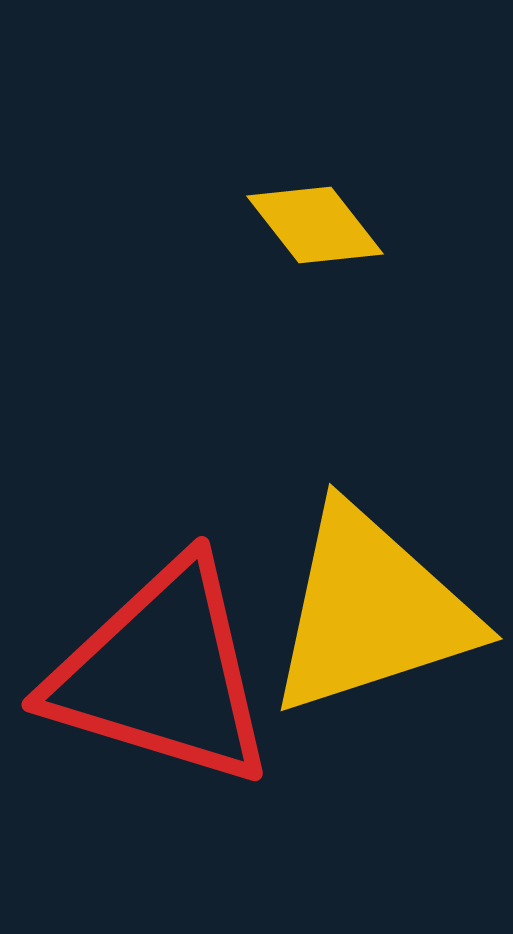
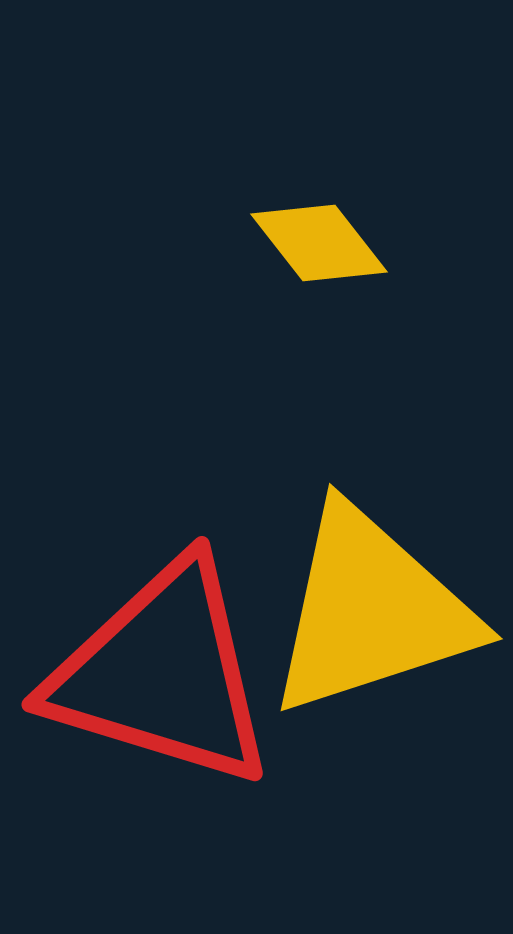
yellow diamond: moved 4 px right, 18 px down
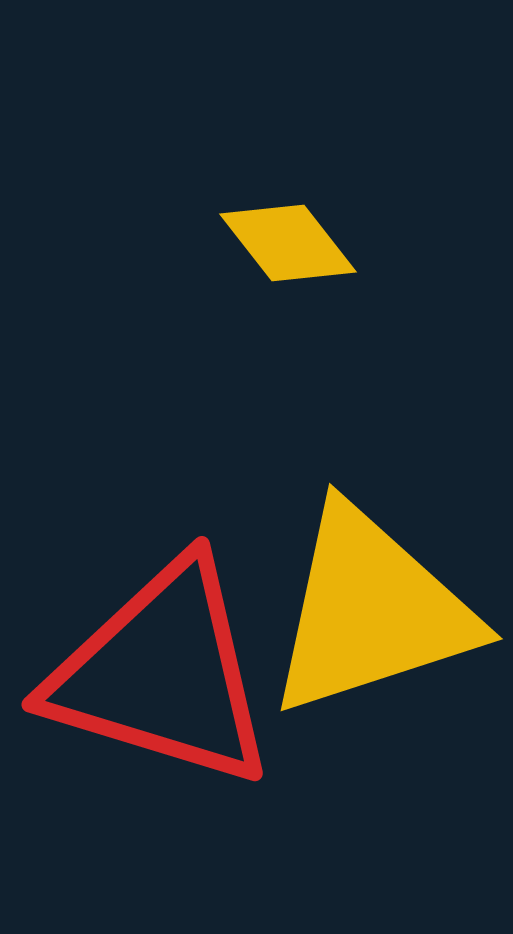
yellow diamond: moved 31 px left
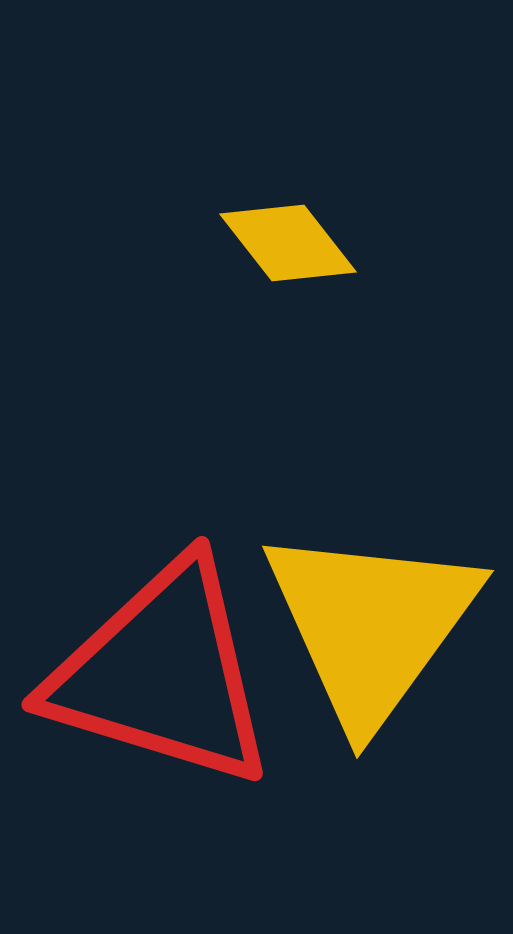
yellow triangle: moved 14 px down; rotated 36 degrees counterclockwise
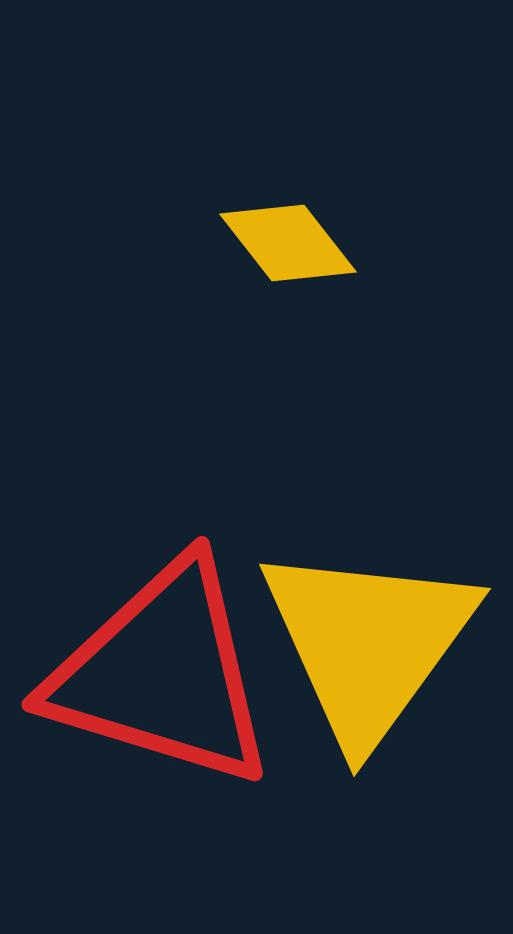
yellow triangle: moved 3 px left, 18 px down
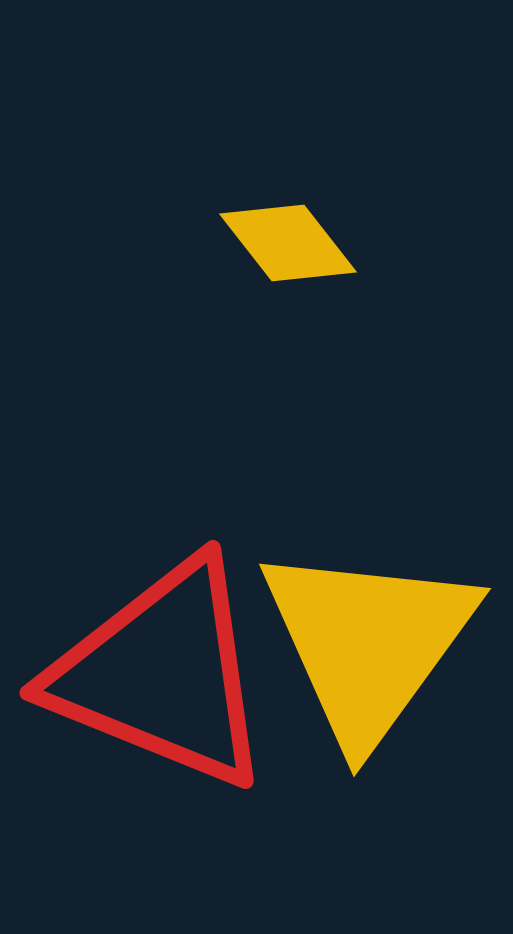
red triangle: rotated 5 degrees clockwise
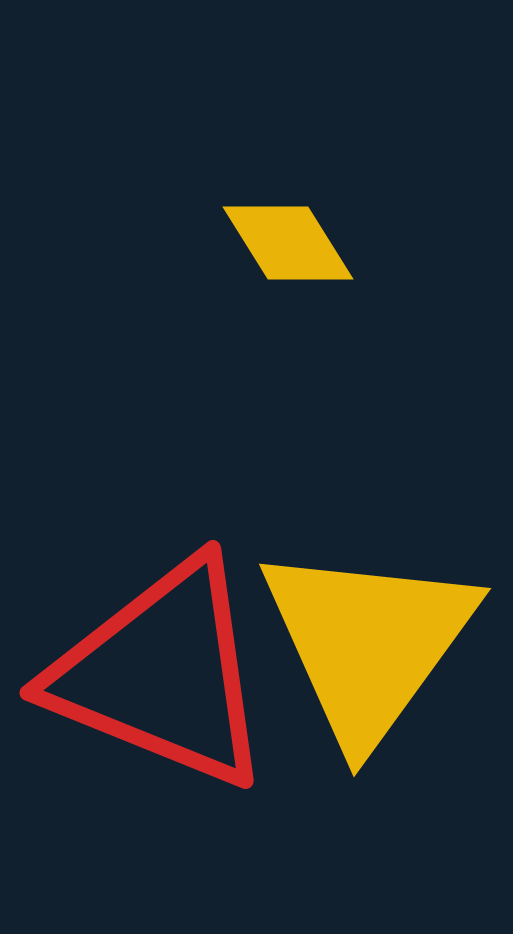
yellow diamond: rotated 6 degrees clockwise
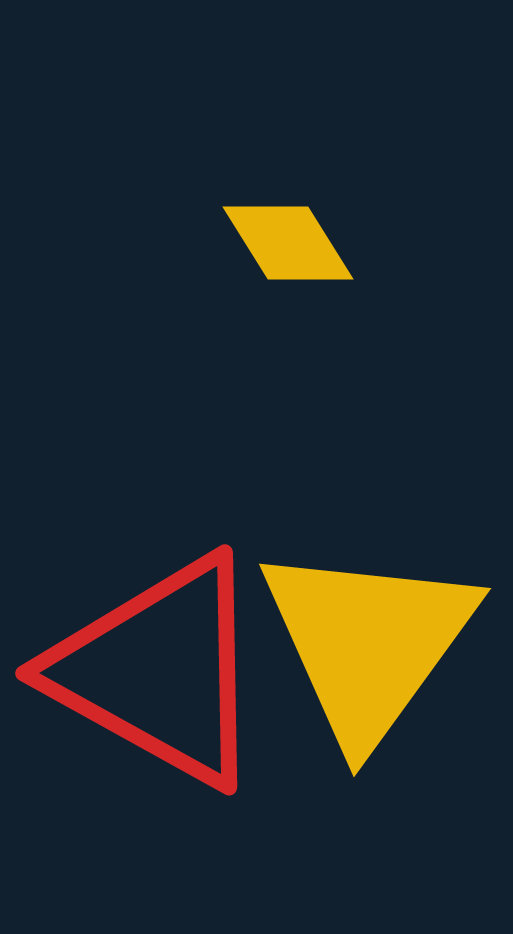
red triangle: moved 3 px left, 3 px up; rotated 7 degrees clockwise
